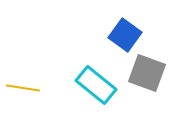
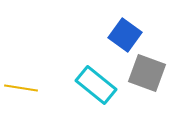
yellow line: moved 2 px left
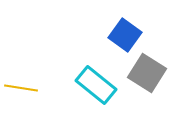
gray square: rotated 12 degrees clockwise
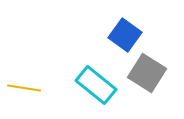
yellow line: moved 3 px right
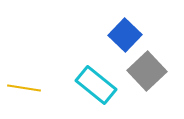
blue square: rotated 8 degrees clockwise
gray square: moved 2 px up; rotated 15 degrees clockwise
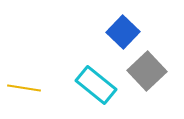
blue square: moved 2 px left, 3 px up
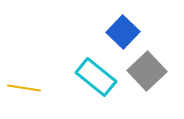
cyan rectangle: moved 8 px up
